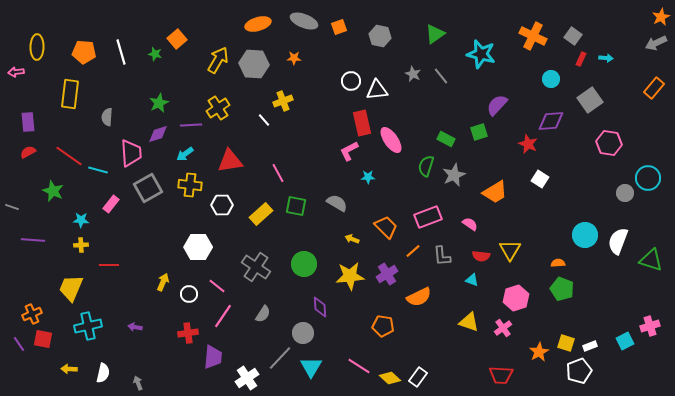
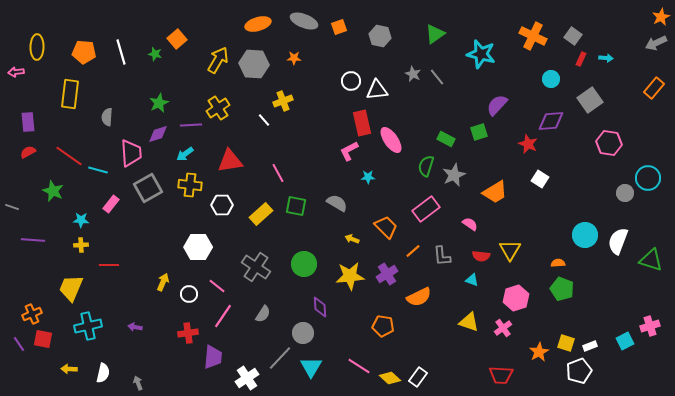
gray line at (441, 76): moved 4 px left, 1 px down
pink rectangle at (428, 217): moved 2 px left, 8 px up; rotated 16 degrees counterclockwise
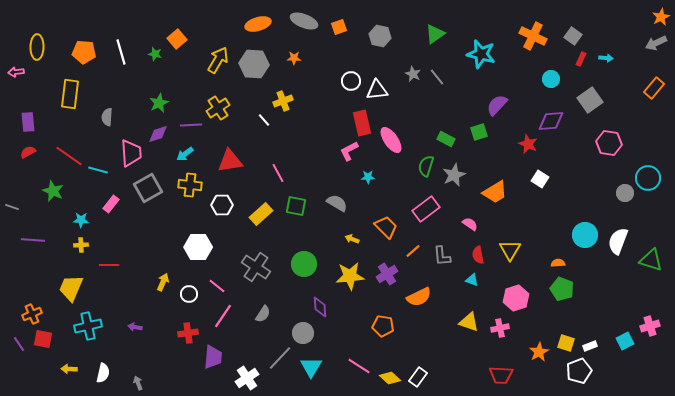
red semicircle at (481, 256): moved 3 px left, 1 px up; rotated 72 degrees clockwise
pink cross at (503, 328): moved 3 px left; rotated 24 degrees clockwise
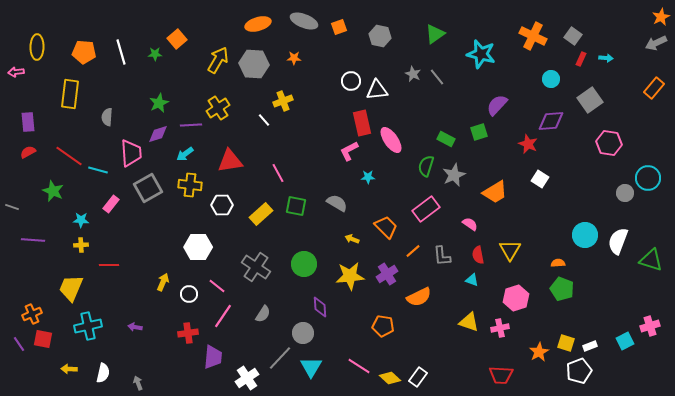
green star at (155, 54): rotated 16 degrees counterclockwise
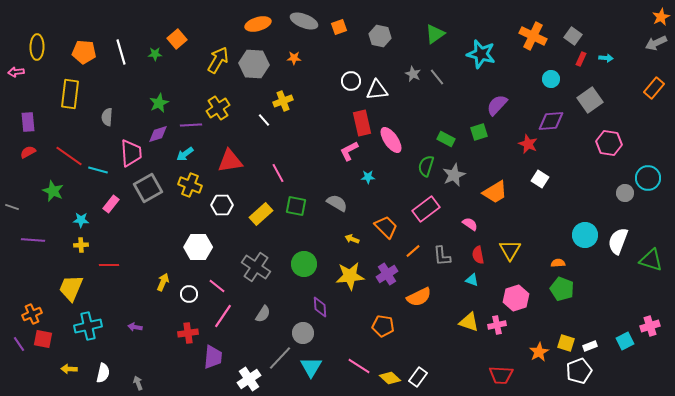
yellow cross at (190, 185): rotated 15 degrees clockwise
pink cross at (500, 328): moved 3 px left, 3 px up
white cross at (247, 378): moved 2 px right, 1 px down
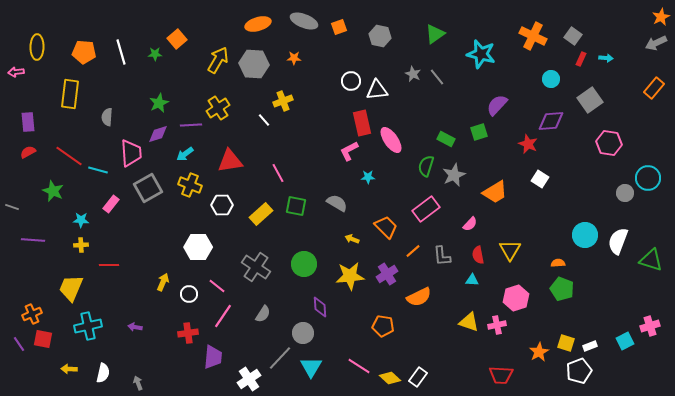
pink semicircle at (470, 224): rotated 98 degrees clockwise
cyan triangle at (472, 280): rotated 16 degrees counterclockwise
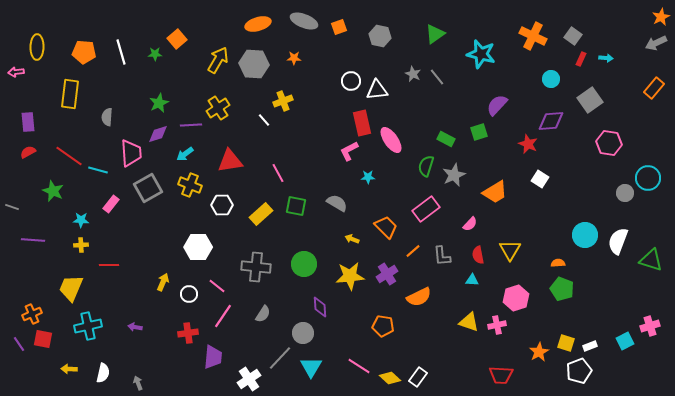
gray cross at (256, 267): rotated 28 degrees counterclockwise
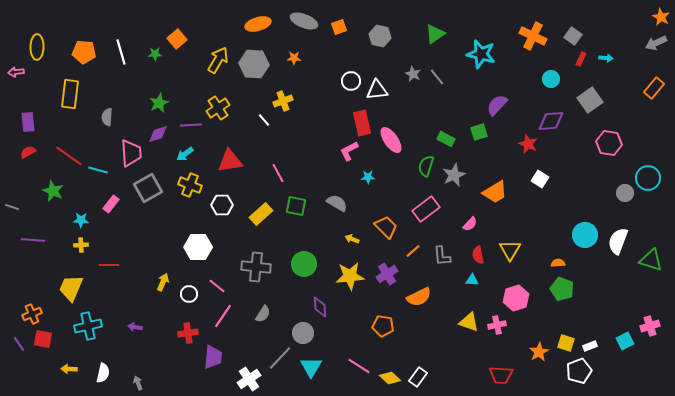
orange star at (661, 17): rotated 18 degrees counterclockwise
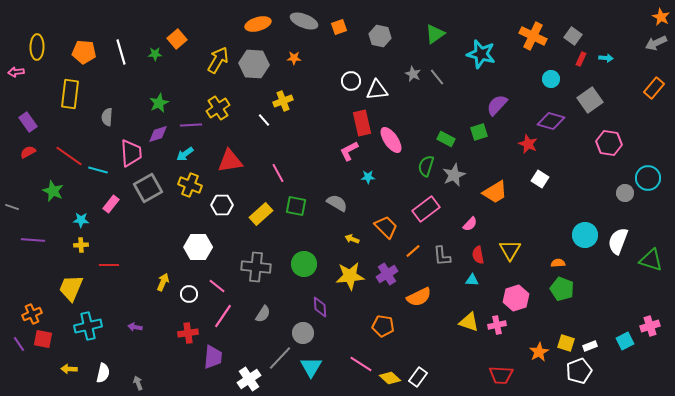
purple diamond at (551, 121): rotated 20 degrees clockwise
purple rectangle at (28, 122): rotated 30 degrees counterclockwise
pink line at (359, 366): moved 2 px right, 2 px up
